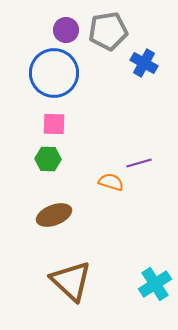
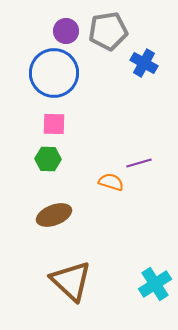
purple circle: moved 1 px down
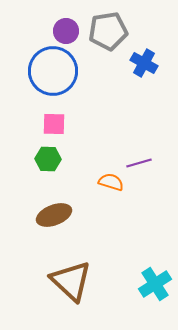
blue circle: moved 1 px left, 2 px up
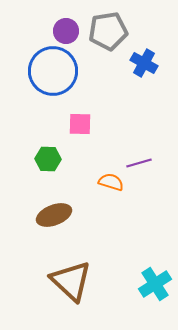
pink square: moved 26 px right
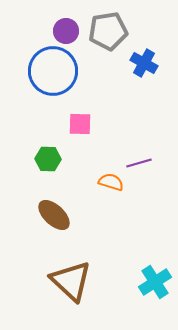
brown ellipse: rotated 64 degrees clockwise
cyan cross: moved 2 px up
